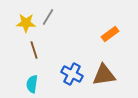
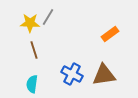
yellow star: moved 4 px right
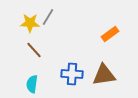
brown line: rotated 24 degrees counterclockwise
blue cross: rotated 25 degrees counterclockwise
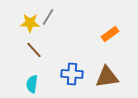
brown triangle: moved 3 px right, 2 px down
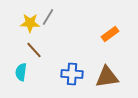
cyan semicircle: moved 11 px left, 12 px up
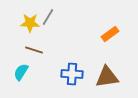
brown line: rotated 30 degrees counterclockwise
cyan semicircle: rotated 24 degrees clockwise
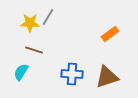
brown triangle: rotated 10 degrees counterclockwise
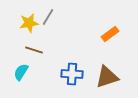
yellow star: moved 1 px left; rotated 12 degrees counterclockwise
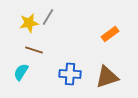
blue cross: moved 2 px left
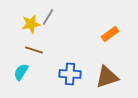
yellow star: moved 2 px right, 1 px down
